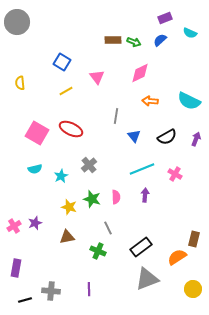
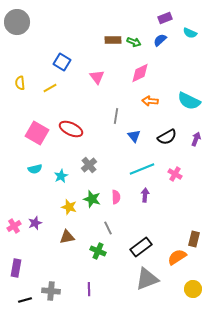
yellow line at (66, 91): moved 16 px left, 3 px up
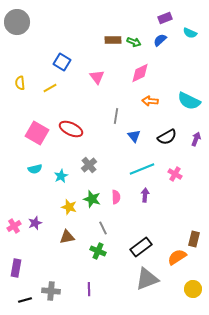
gray line at (108, 228): moved 5 px left
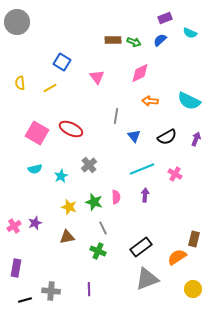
green star at (92, 199): moved 2 px right, 3 px down
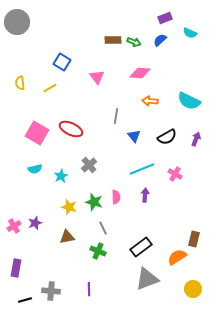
pink diamond at (140, 73): rotated 30 degrees clockwise
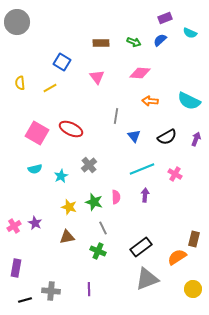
brown rectangle at (113, 40): moved 12 px left, 3 px down
purple star at (35, 223): rotated 24 degrees counterclockwise
